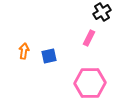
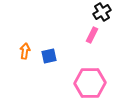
pink rectangle: moved 3 px right, 3 px up
orange arrow: moved 1 px right
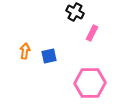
black cross: moved 27 px left; rotated 30 degrees counterclockwise
pink rectangle: moved 2 px up
